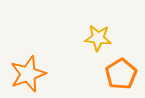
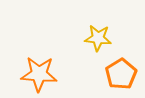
orange star: moved 11 px right; rotated 24 degrees clockwise
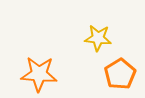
orange pentagon: moved 1 px left
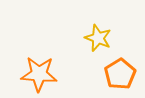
yellow star: rotated 16 degrees clockwise
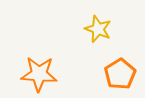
yellow star: moved 9 px up
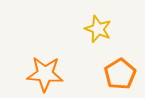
orange star: moved 6 px right
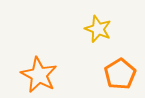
orange star: moved 6 px left, 1 px down; rotated 24 degrees clockwise
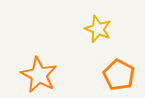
orange pentagon: moved 1 px left, 1 px down; rotated 12 degrees counterclockwise
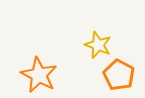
yellow star: moved 16 px down
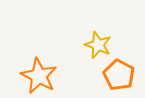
orange star: moved 1 px down
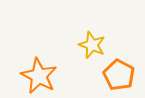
yellow star: moved 6 px left
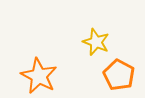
yellow star: moved 4 px right, 3 px up
